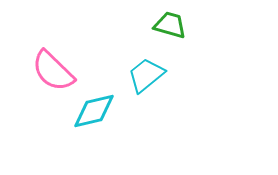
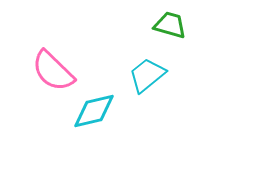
cyan trapezoid: moved 1 px right
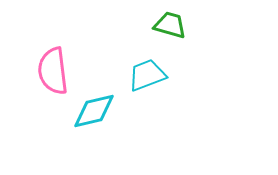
pink semicircle: rotated 39 degrees clockwise
cyan trapezoid: rotated 18 degrees clockwise
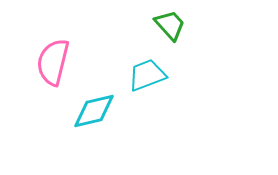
green trapezoid: rotated 32 degrees clockwise
pink semicircle: moved 9 px up; rotated 21 degrees clockwise
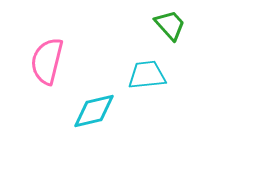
pink semicircle: moved 6 px left, 1 px up
cyan trapezoid: rotated 15 degrees clockwise
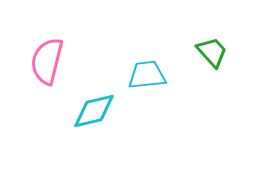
green trapezoid: moved 42 px right, 27 px down
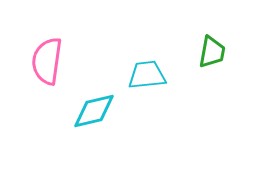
green trapezoid: rotated 52 degrees clockwise
pink semicircle: rotated 6 degrees counterclockwise
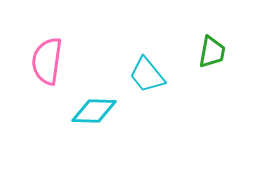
cyan trapezoid: rotated 123 degrees counterclockwise
cyan diamond: rotated 15 degrees clockwise
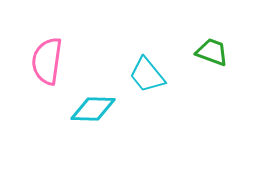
green trapezoid: rotated 80 degrees counterclockwise
cyan diamond: moved 1 px left, 2 px up
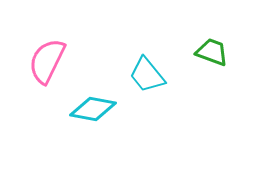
pink semicircle: rotated 18 degrees clockwise
cyan diamond: rotated 9 degrees clockwise
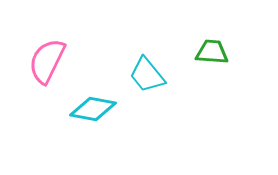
green trapezoid: rotated 16 degrees counterclockwise
